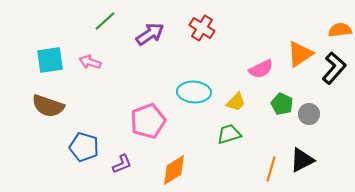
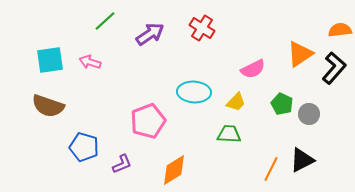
pink semicircle: moved 8 px left
green trapezoid: rotated 20 degrees clockwise
orange line: rotated 10 degrees clockwise
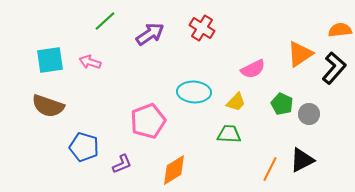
orange line: moved 1 px left
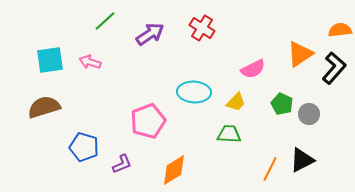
brown semicircle: moved 4 px left, 1 px down; rotated 144 degrees clockwise
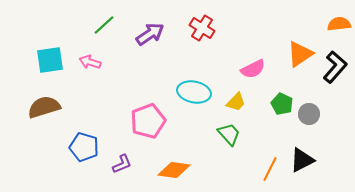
green line: moved 1 px left, 4 px down
orange semicircle: moved 1 px left, 6 px up
black L-shape: moved 1 px right, 1 px up
cyan ellipse: rotated 8 degrees clockwise
green trapezoid: rotated 45 degrees clockwise
orange diamond: rotated 40 degrees clockwise
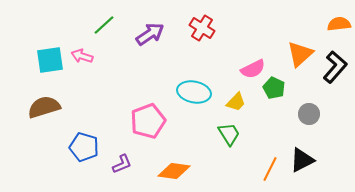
orange triangle: rotated 8 degrees counterclockwise
pink arrow: moved 8 px left, 6 px up
green pentagon: moved 8 px left, 16 px up
green trapezoid: rotated 10 degrees clockwise
orange diamond: moved 1 px down
